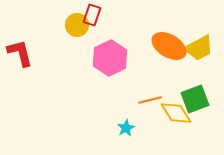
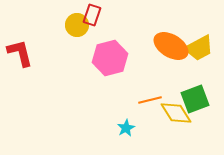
orange ellipse: moved 2 px right
pink hexagon: rotated 12 degrees clockwise
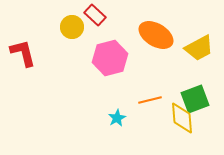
red rectangle: moved 3 px right; rotated 65 degrees counterclockwise
yellow circle: moved 5 px left, 2 px down
orange ellipse: moved 15 px left, 11 px up
red L-shape: moved 3 px right
yellow diamond: moved 6 px right, 5 px down; rotated 28 degrees clockwise
cyan star: moved 9 px left, 10 px up
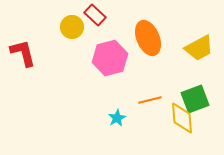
orange ellipse: moved 8 px left, 3 px down; rotated 36 degrees clockwise
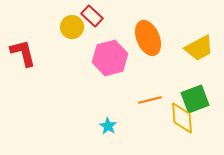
red rectangle: moved 3 px left, 1 px down
cyan star: moved 9 px left, 8 px down; rotated 12 degrees counterclockwise
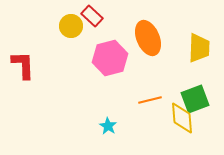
yellow circle: moved 1 px left, 1 px up
yellow trapezoid: rotated 60 degrees counterclockwise
red L-shape: moved 12 px down; rotated 12 degrees clockwise
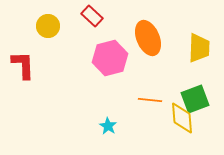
yellow circle: moved 23 px left
orange line: rotated 20 degrees clockwise
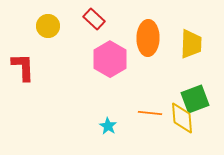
red rectangle: moved 2 px right, 3 px down
orange ellipse: rotated 24 degrees clockwise
yellow trapezoid: moved 8 px left, 4 px up
pink hexagon: moved 1 px down; rotated 16 degrees counterclockwise
red L-shape: moved 2 px down
orange line: moved 13 px down
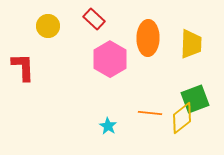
yellow diamond: rotated 56 degrees clockwise
